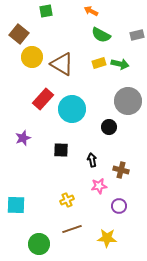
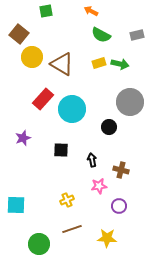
gray circle: moved 2 px right, 1 px down
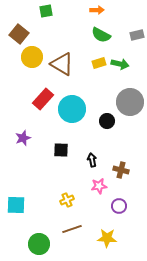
orange arrow: moved 6 px right, 1 px up; rotated 152 degrees clockwise
black circle: moved 2 px left, 6 px up
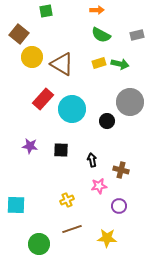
purple star: moved 7 px right, 8 px down; rotated 28 degrees clockwise
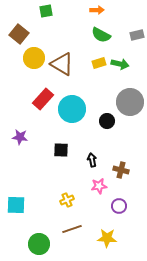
yellow circle: moved 2 px right, 1 px down
purple star: moved 10 px left, 9 px up
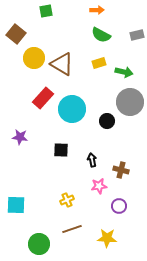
brown square: moved 3 px left
green arrow: moved 4 px right, 8 px down
red rectangle: moved 1 px up
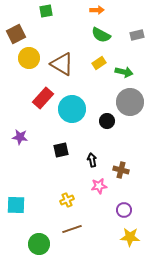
brown square: rotated 24 degrees clockwise
yellow circle: moved 5 px left
yellow rectangle: rotated 16 degrees counterclockwise
black square: rotated 14 degrees counterclockwise
purple circle: moved 5 px right, 4 px down
yellow star: moved 23 px right, 1 px up
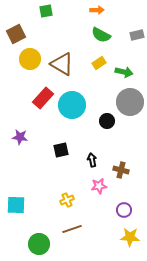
yellow circle: moved 1 px right, 1 px down
cyan circle: moved 4 px up
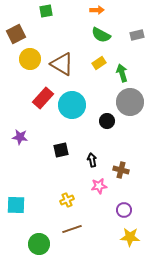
green arrow: moved 2 px left, 1 px down; rotated 120 degrees counterclockwise
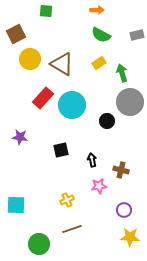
green square: rotated 16 degrees clockwise
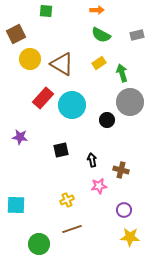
black circle: moved 1 px up
